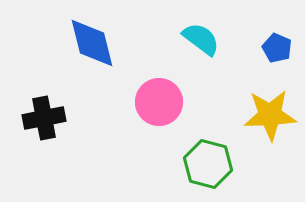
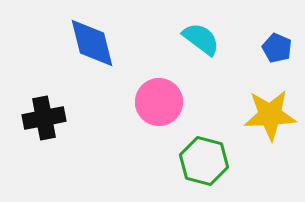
green hexagon: moved 4 px left, 3 px up
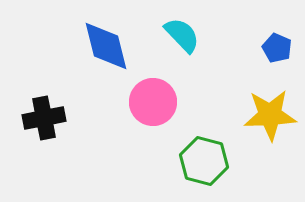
cyan semicircle: moved 19 px left, 4 px up; rotated 9 degrees clockwise
blue diamond: moved 14 px right, 3 px down
pink circle: moved 6 px left
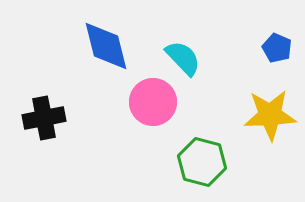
cyan semicircle: moved 1 px right, 23 px down
green hexagon: moved 2 px left, 1 px down
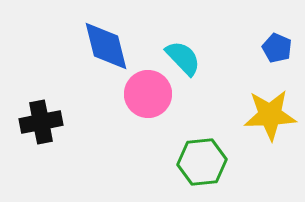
pink circle: moved 5 px left, 8 px up
black cross: moved 3 px left, 4 px down
green hexagon: rotated 21 degrees counterclockwise
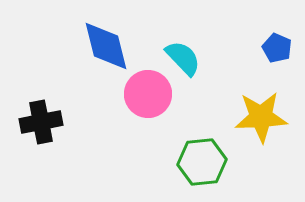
yellow star: moved 9 px left, 2 px down
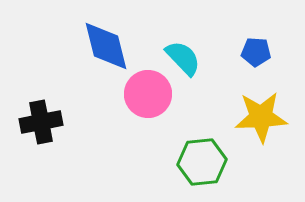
blue pentagon: moved 21 px left, 4 px down; rotated 20 degrees counterclockwise
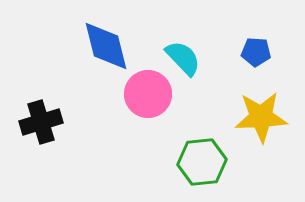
black cross: rotated 6 degrees counterclockwise
